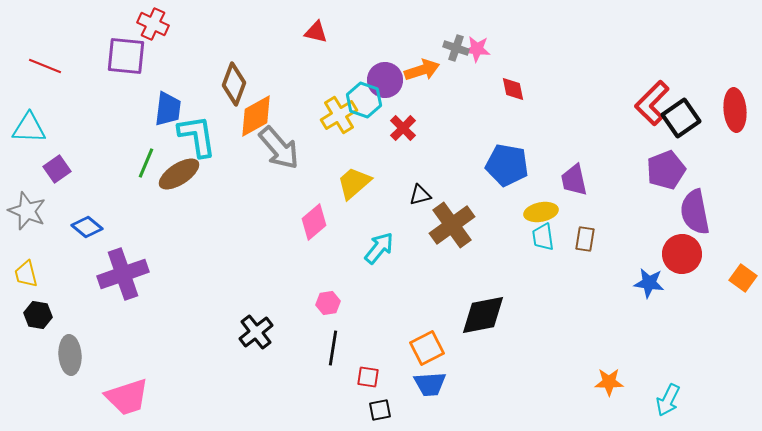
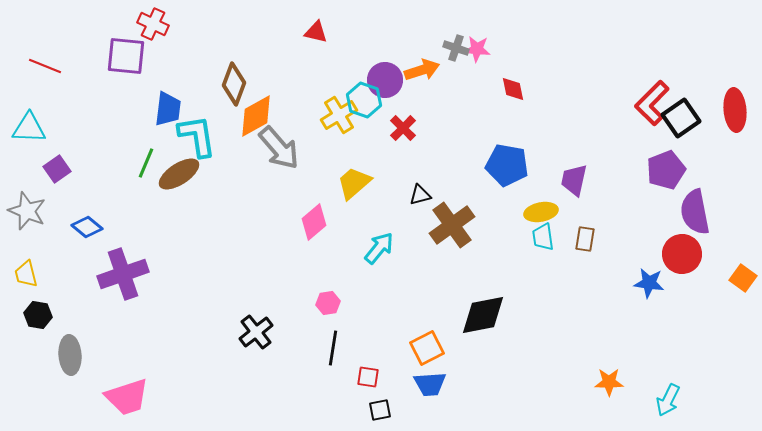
purple trapezoid at (574, 180): rotated 24 degrees clockwise
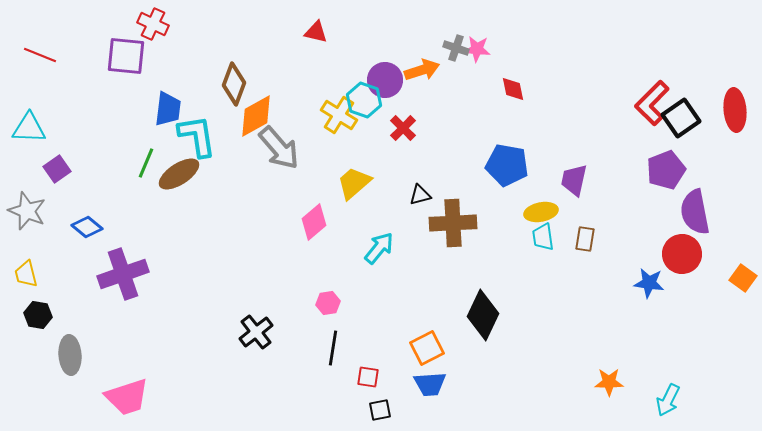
red line at (45, 66): moved 5 px left, 11 px up
yellow cross at (339, 115): rotated 27 degrees counterclockwise
brown cross at (452, 225): moved 1 px right, 2 px up; rotated 33 degrees clockwise
black diamond at (483, 315): rotated 54 degrees counterclockwise
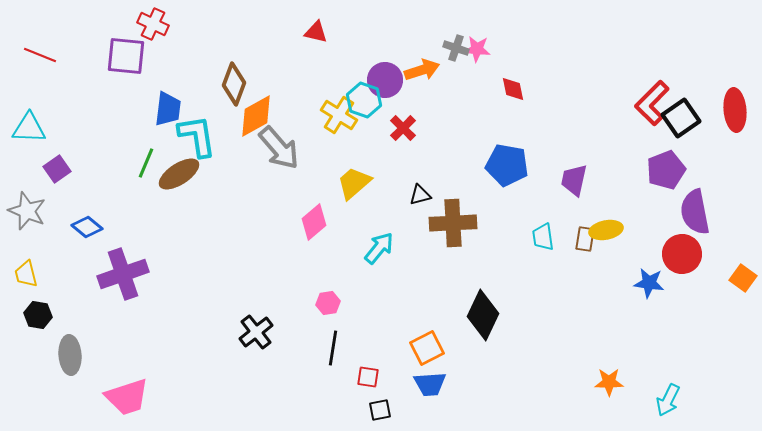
yellow ellipse at (541, 212): moved 65 px right, 18 px down
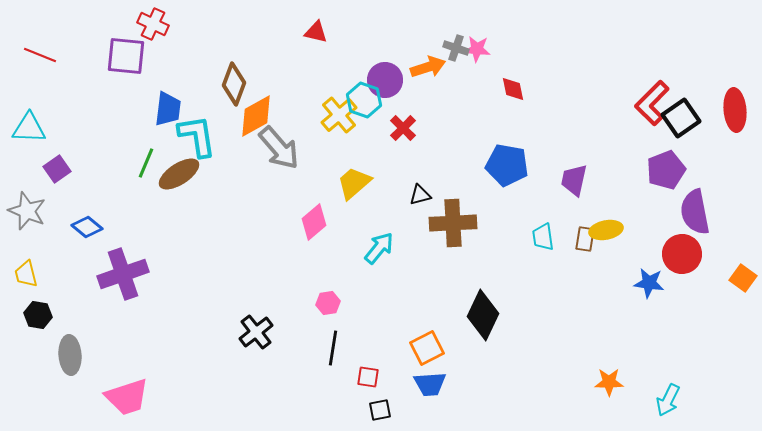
orange arrow at (422, 70): moved 6 px right, 3 px up
yellow cross at (339, 115): rotated 18 degrees clockwise
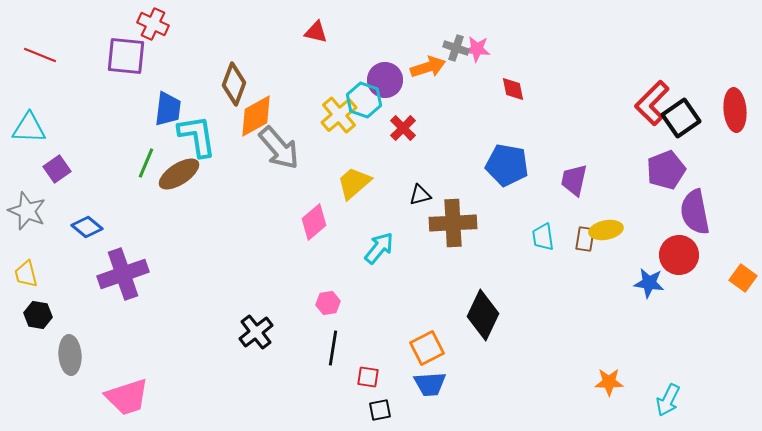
red circle at (682, 254): moved 3 px left, 1 px down
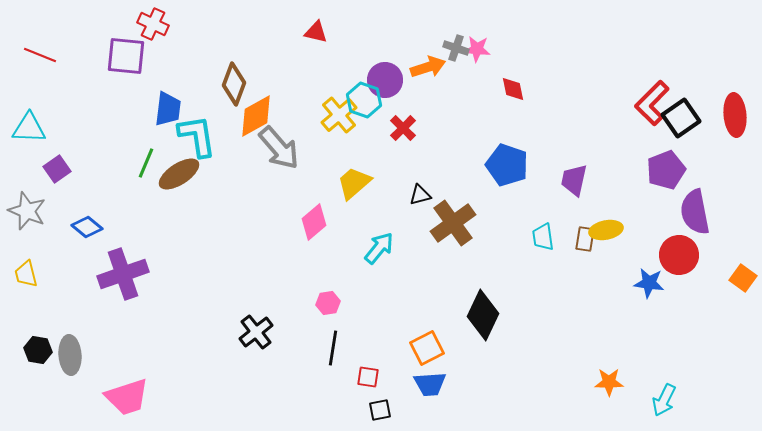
red ellipse at (735, 110): moved 5 px down
blue pentagon at (507, 165): rotated 9 degrees clockwise
brown cross at (453, 223): rotated 33 degrees counterclockwise
black hexagon at (38, 315): moved 35 px down
cyan arrow at (668, 400): moved 4 px left
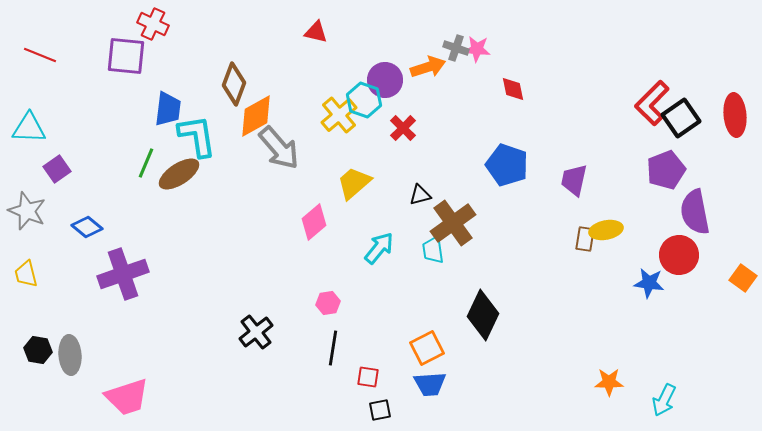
cyan trapezoid at (543, 237): moved 110 px left, 13 px down
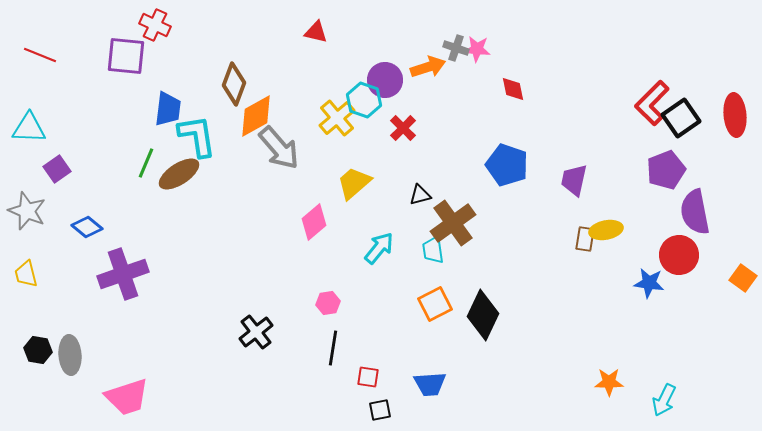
red cross at (153, 24): moved 2 px right, 1 px down
yellow cross at (339, 115): moved 2 px left, 3 px down
orange square at (427, 348): moved 8 px right, 44 px up
